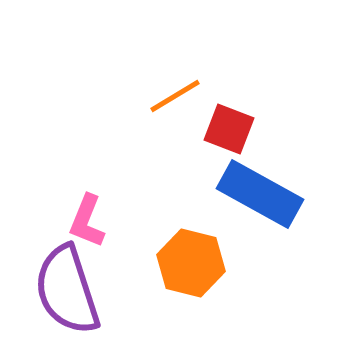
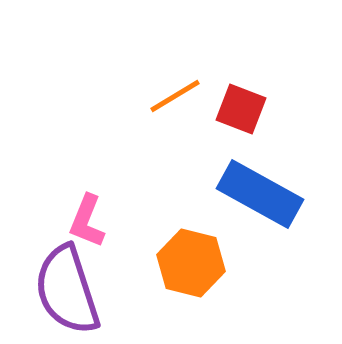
red square: moved 12 px right, 20 px up
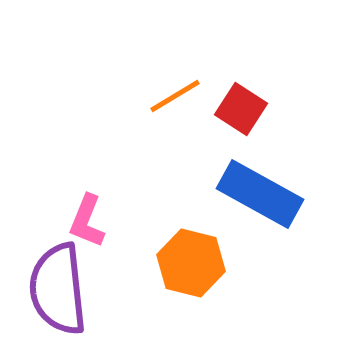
red square: rotated 12 degrees clockwise
purple semicircle: moved 9 px left, 1 px up; rotated 12 degrees clockwise
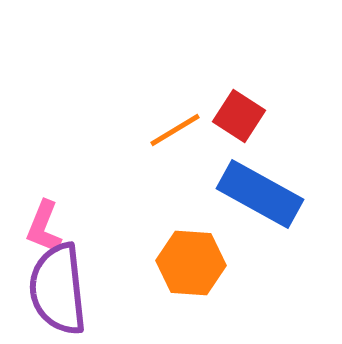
orange line: moved 34 px down
red square: moved 2 px left, 7 px down
pink L-shape: moved 43 px left, 6 px down
orange hexagon: rotated 10 degrees counterclockwise
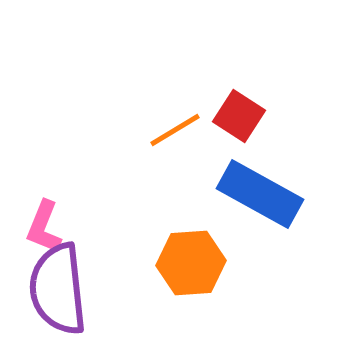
orange hexagon: rotated 8 degrees counterclockwise
